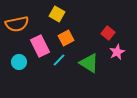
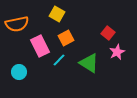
cyan circle: moved 10 px down
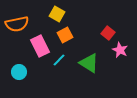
orange square: moved 1 px left, 3 px up
pink star: moved 3 px right, 2 px up; rotated 21 degrees counterclockwise
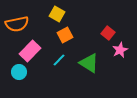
pink rectangle: moved 10 px left, 5 px down; rotated 70 degrees clockwise
pink star: rotated 21 degrees clockwise
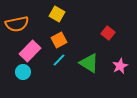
orange square: moved 6 px left, 5 px down
pink star: moved 16 px down
cyan circle: moved 4 px right
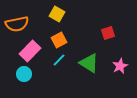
red square: rotated 32 degrees clockwise
cyan circle: moved 1 px right, 2 px down
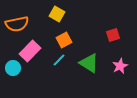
red square: moved 5 px right, 2 px down
orange square: moved 5 px right
cyan circle: moved 11 px left, 6 px up
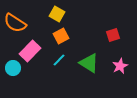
orange semicircle: moved 2 px left, 1 px up; rotated 45 degrees clockwise
orange square: moved 3 px left, 4 px up
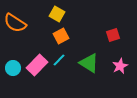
pink rectangle: moved 7 px right, 14 px down
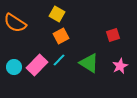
cyan circle: moved 1 px right, 1 px up
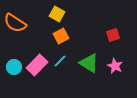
cyan line: moved 1 px right, 1 px down
pink star: moved 5 px left; rotated 21 degrees counterclockwise
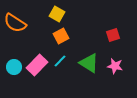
pink star: rotated 14 degrees counterclockwise
